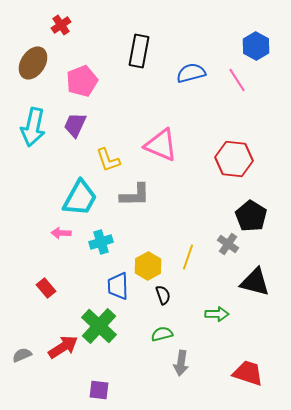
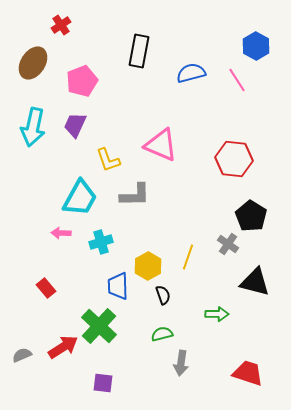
purple square: moved 4 px right, 7 px up
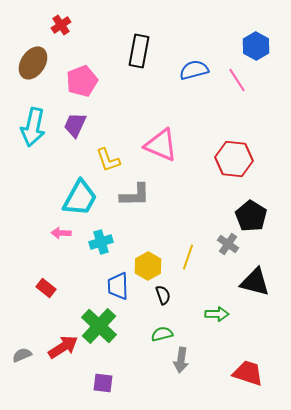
blue semicircle: moved 3 px right, 3 px up
red rectangle: rotated 12 degrees counterclockwise
gray arrow: moved 3 px up
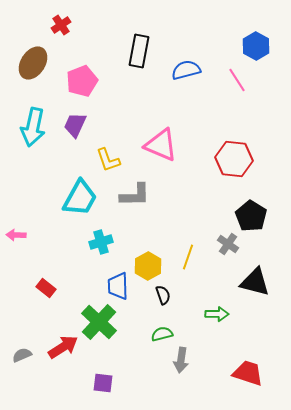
blue semicircle: moved 8 px left
pink arrow: moved 45 px left, 2 px down
green cross: moved 4 px up
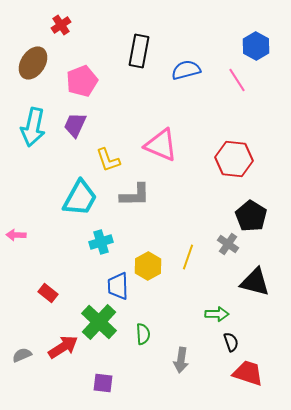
red rectangle: moved 2 px right, 5 px down
black semicircle: moved 68 px right, 47 px down
green semicircle: moved 19 px left; rotated 100 degrees clockwise
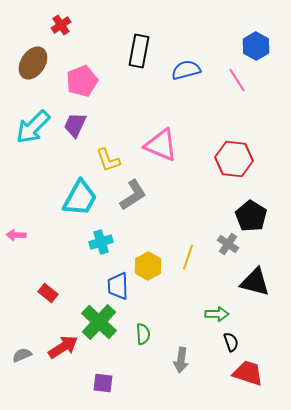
cyan arrow: rotated 33 degrees clockwise
gray L-shape: moved 2 px left; rotated 32 degrees counterclockwise
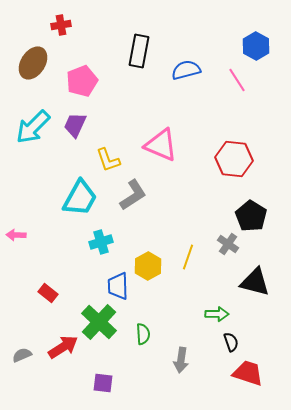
red cross: rotated 24 degrees clockwise
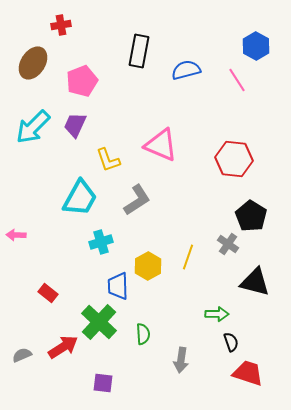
gray L-shape: moved 4 px right, 5 px down
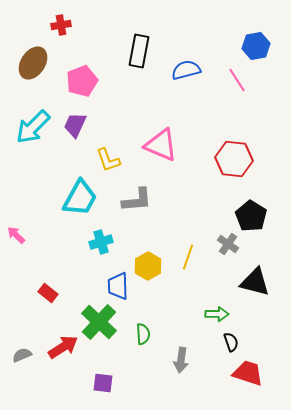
blue hexagon: rotated 20 degrees clockwise
gray L-shape: rotated 28 degrees clockwise
pink arrow: rotated 42 degrees clockwise
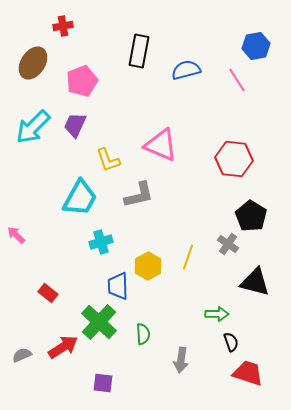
red cross: moved 2 px right, 1 px down
gray L-shape: moved 2 px right, 5 px up; rotated 8 degrees counterclockwise
